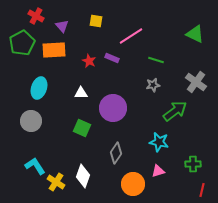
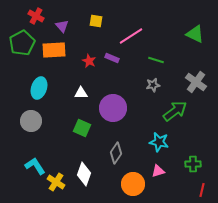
white diamond: moved 1 px right, 2 px up
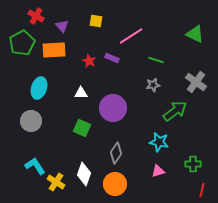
orange circle: moved 18 px left
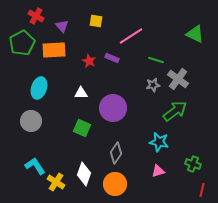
gray cross: moved 18 px left, 3 px up
green cross: rotated 21 degrees clockwise
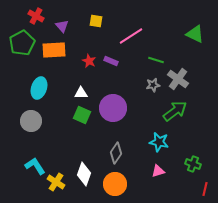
purple rectangle: moved 1 px left, 3 px down
green square: moved 13 px up
red line: moved 3 px right, 1 px up
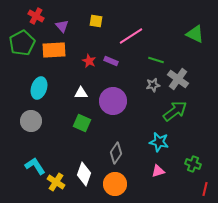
purple circle: moved 7 px up
green square: moved 8 px down
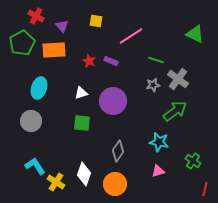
white triangle: rotated 16 degrees counterclockwise
green square: rotated 18 degrees counterclockwise
gray diamond: moved 2 px right, 2 px up
green cross: moved 3 px up; rotated 14 degrees clockwise
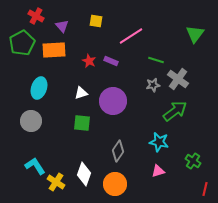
green triangle: rotated 42 degrees clockwise
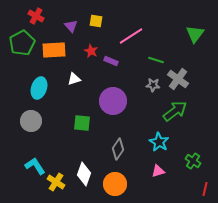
purple triangle: moved 9 px right
red star: moved 2 px right, 10 px up
gray star: rotated 16 degrees clockwise
white triangle: moved 7 px left, 14 px up
cyan star: rotated 18 degrees clockwise
gray diamond: moved 2 px up
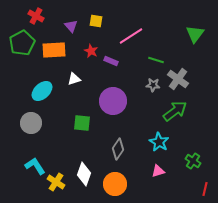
cyan ellipse: moved 3 px right, 3 px down; rotated 30 degrees clockwise
gray circle: moved 2 px down
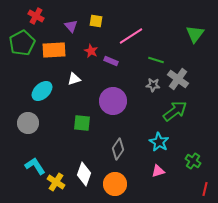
gray circle: moved 3 px left
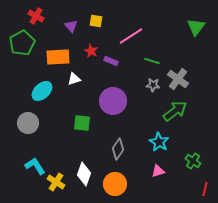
green triangle: moved 1 px right, 7 px up
orange rectangle: moved 4 px right, 7 px down
green line: moved 4 px left, 1 px down
